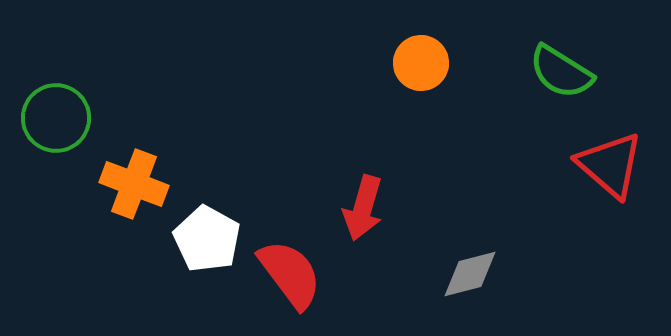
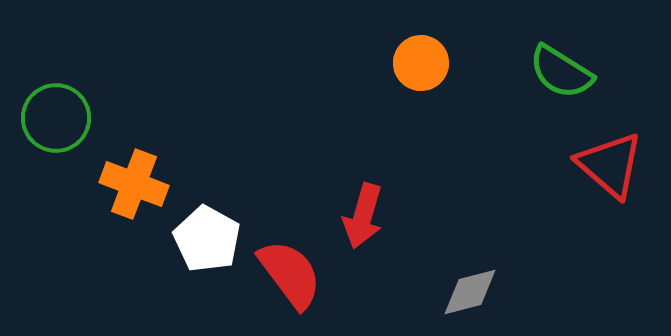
red arrow: moved 8 px down
gray diamond: moved 18 px down
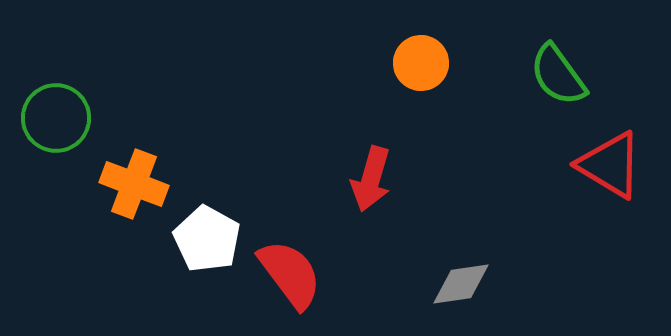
green semicircle: moved 3 px left, 3 px down; rotated 22 degrees clockwise
red triangle: rotated 10 degrees counterclockwise
red arrow: moved 8 px right, 37 px up
gray diamond: moved 9 px left, 8 px up; rotated 6 degrees clockwise
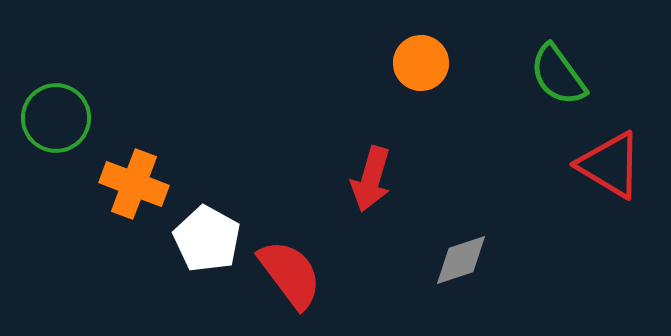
gray diamond: moved 24 px up; rotated 10 degrees counterclockwise
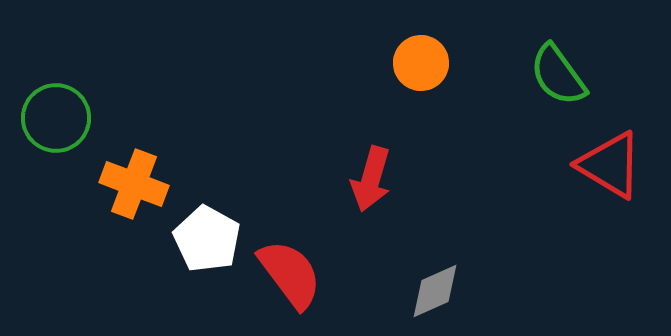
gray diamond: moved 26 px left, 31 px down; rotated 6 degrees counterclockwise
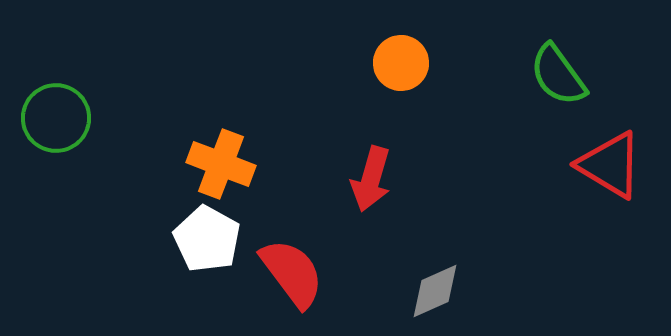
orange circle: moved 20 px left
orange cross: moved 87 px right, 20 px up
red semicircle: moved 2 px right, 1 px up
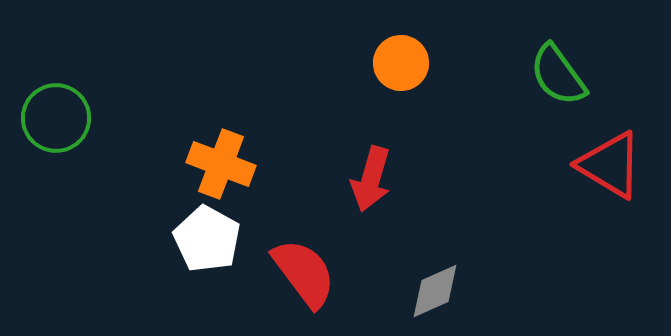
red semicircle: moved 12 px right
